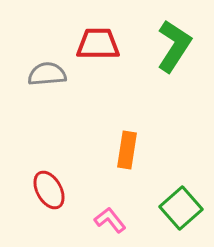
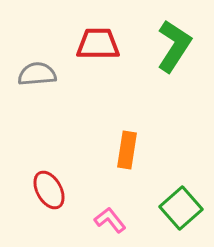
gray semicircle: moved 10 px left
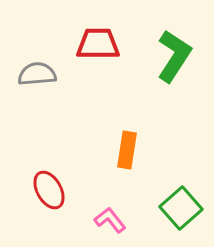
green L-shape: moved 10 px down
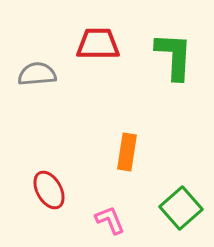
green L-shape: rotated 30 degrees counterclockwise
orange rectangle: moved 2 px down
pink L-shape: rotated 16 degrees clockwise
